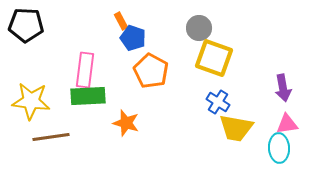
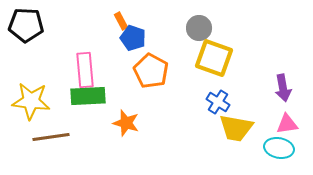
pink rectangle: rotated 12 degrees counterclockwise
cyan ellipse: rotated 76 degrees counterclockwise
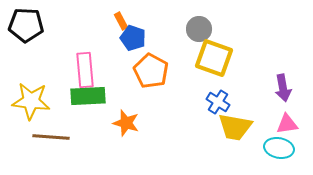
gray circle: moved 1 px down
yellow trapezoid: moved 1 px left, 1 px up
brown line: rotated 12 degrees clockwise
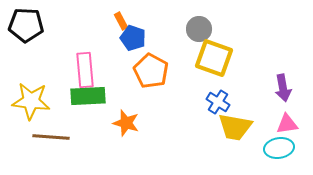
cyan ellipse: rotated 20 degrees counterclockwise
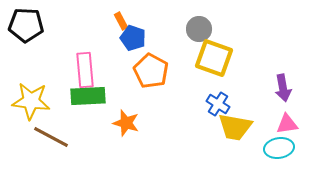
blue cross: moved 2 px down
brown line: rotated 24 degrees clockwise
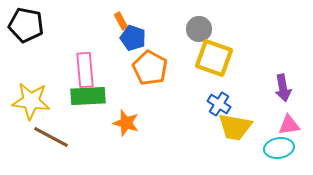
black pentagon: rotated 8 degrees clockwise
orange pentagon: moved 1 px left, 3 px up
blue cross: moved 1 px right
pink triangle: moved 2 px right, 1 px down
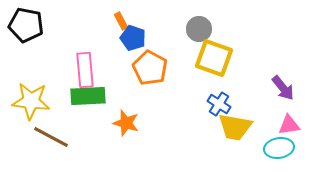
purple arrow: rotated 28 degrees counterclockwise
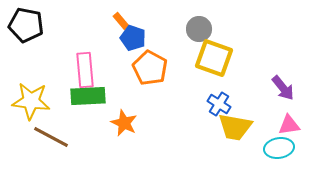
orange rectangle: rotated 12 degrees counterclockwise
orange star: moved 2 px left; rotated 8 degrees clockwise
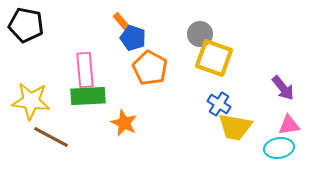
gray circle: moved 1 px right, 5 px down
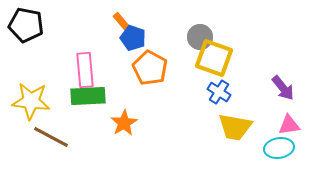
gray circle: moved 3 px down
blue cross: moved 12 px up
orange star: rotated 16 degrees clockwise
